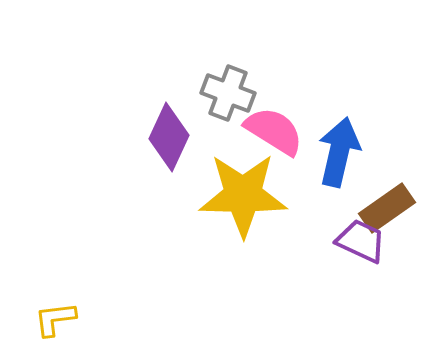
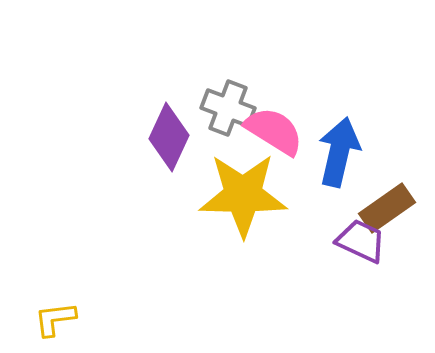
gray cross: moved 15 px down
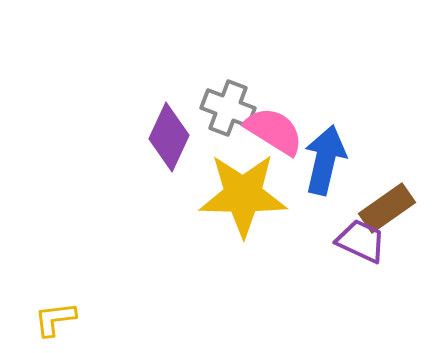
blue arrow: moved 14 px left, 8 px down
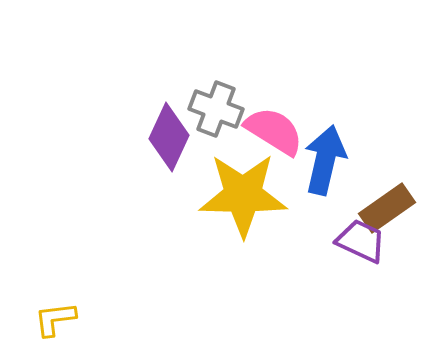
gray cross: moved 12 px left, 1 px down
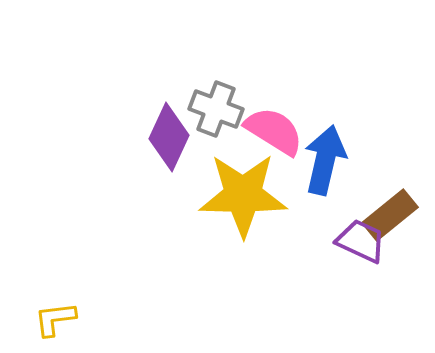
brown rectangle: moved 3 px right, 7 px down; rotated 4 degrees counterclockwise
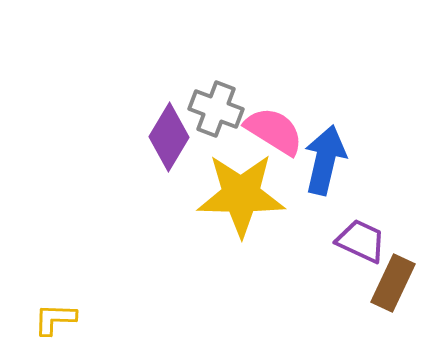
purple diamond: rotated 6 degrees clockwise
yellow star: moved 2 px left
brown rectangle: moved 3 px right, 68 px down; rotated 26 degrees counterclockwise
yellow L-shape: rotated 9 degrees clockwise
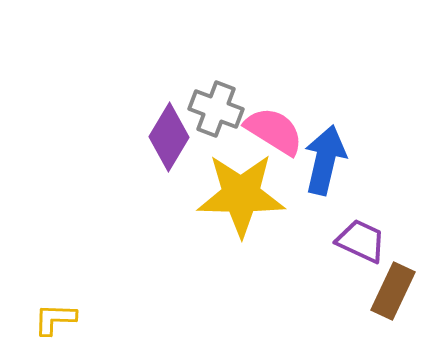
brown rectangle: moved 8 px down
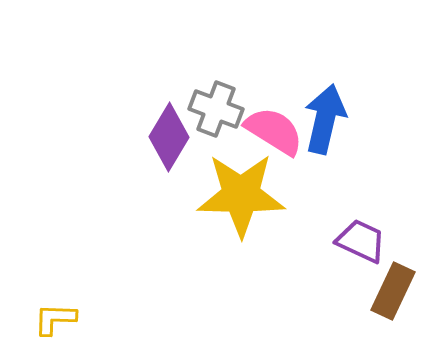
blue arrow: moved 41 px up
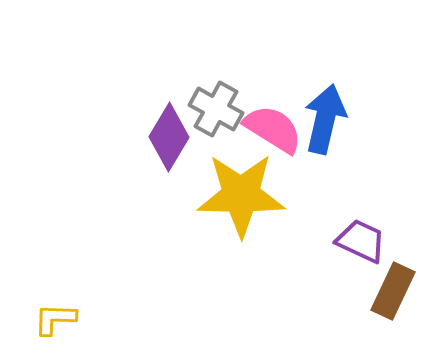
gray cross: rotated 8 degrees clockwise
pink semicircle: moved 1 px left, 2 px up
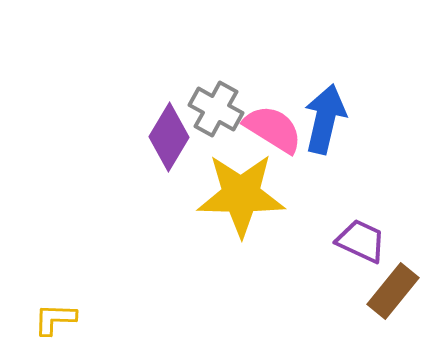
brown rectangle: rotated 14 degrees clockwise
